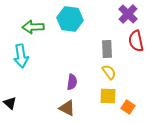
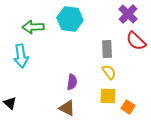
red semicircle: rotated 35 degrees counterclockwise
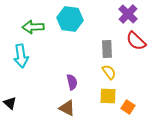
purple semicircle: rotated 21 degrees counterclockwise
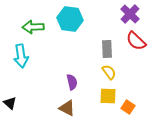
purple cross: moved 2 px right
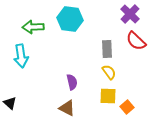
orange square: moved 1 px left; rotated 16 degrees clockwise
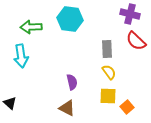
purple cross: rotated 30 degrees counterclockwise
green arrow: moved 2 px left
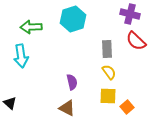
cyan hexagon: moved 3 px right; rotated 25 degrees counterclockwise
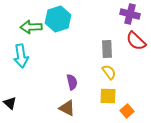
cyan hexagon: moved 15 px left
orange square: moved 4 px down
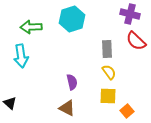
cyan hexagon: moved 14 px right
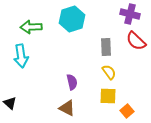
gray rectangle: moved 1 px left, 2 px up
